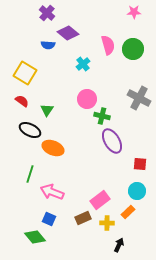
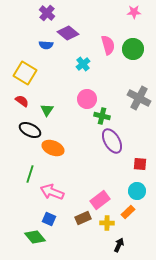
blue semicircle: moved 2 px left
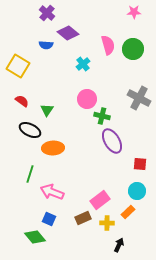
yellow square: moved 7 px left, 7 px up
orange ellipse: rotated 25 degrees counterclockwise
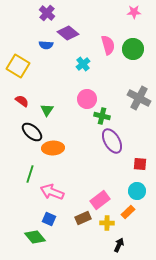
black ellipse: moved 2 px right, 2 px down; rotated 15 degrees clockwise
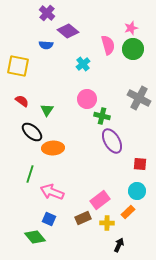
pink star: moved 3 px left, 16 px down; rotated 16 degrees counterclockwise
purple diamond: moved 2 px up
yellow square: rotated 20 degrees counterclockwise
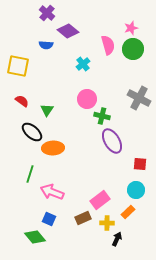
cyan circle: moved 1 px left, 1 px up
black arrow: moved 2 px left, 6 px up
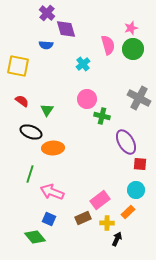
purple diamond: moved 2 px left, 2 px up; rotated 35 degrees clockwise
black ellipse: moved 1 px left; rotated 20 degrees counterclockwise
purple ellipse: moved 14 px right, 1 px down
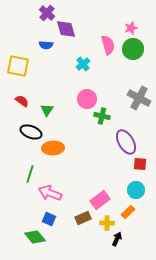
pink arrow: moved 2 px left, 1 px down
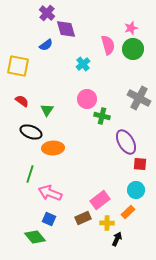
blue semicircle: rotated 40 degrees counterclockwise
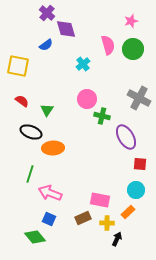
pink star: moved 7 px up
purple ellipse: moved 5 px up
pink rectangle: rotated 48 degrees clockwise
